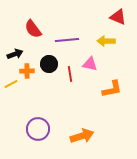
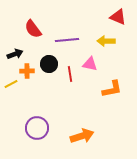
purple circle: moved 1 px left, 1 px up
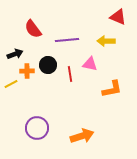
black circle: moved 1 px left, 1 px down
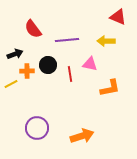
orange L-shape: moved 2 px left, 1 px up
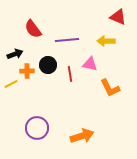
orange L-shape: rotated 75 degrees clockwise
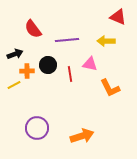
yellow line: moved 3 px right, 1 px down
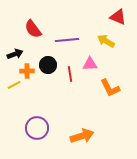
yellow arrow: rotated 30 degrees clockwise
pink triangle: rotated 14 degrees counterclockwise
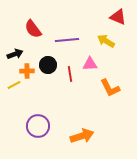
purple circle: moved 1 px right, 2 px up
